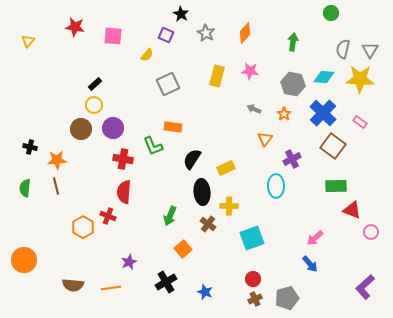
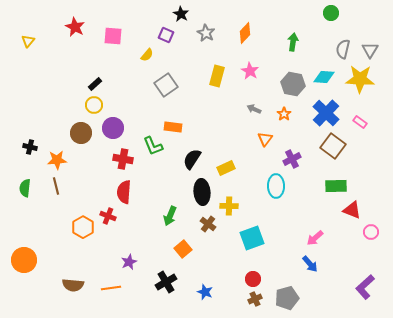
red star at (75, 27): rotated 18 degrees clockwise
pink star at (250, 71): rotated 24 degrees clockwise
gray square at (168, 84): moved 2 px left, 1 px down; rotated 10 degrees counterclockwise
blue cross at (323, 113): moved 3 px right
brown circle at (81, 129): moved 4 px down
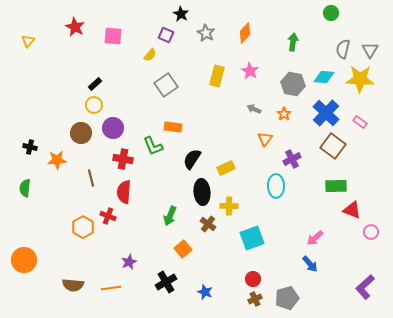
yellow semicircle at (147, 55): moved 3 px right
brown line at (56, 186): moved 35 px right, 8 px up
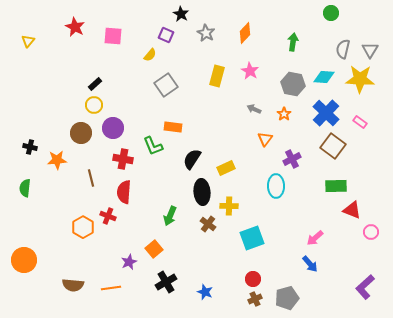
orange square at (183, 249): moved 29 px left
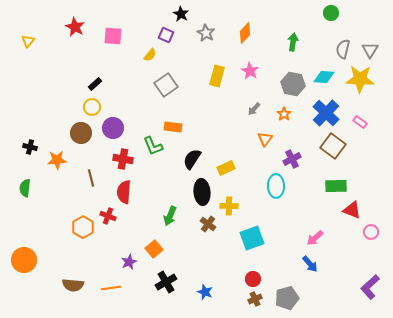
yellow circle at (94, 105): moved 2 px left, 2 px down
gray arrow at (254, 109): rotated 72 degrees counterclockwise
purple L-shape at (365, 287): moved 5 px right
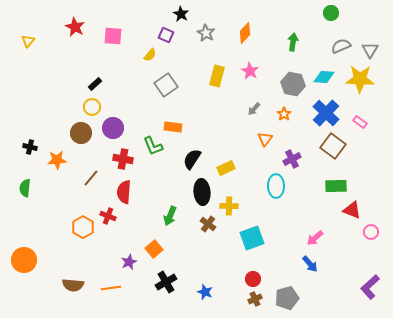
gray semicircle at (343, 49): moved 2 px left, 3 px up; rotated 54 degrees clockwise
brown line at (91, 178): rotated 54 degrees clockwise
